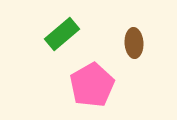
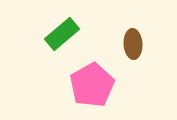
brown ellipse: moved 1 px left, 1 px down
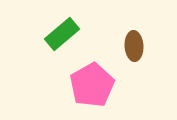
brown ellipse: moved 1 px right, 2 px down
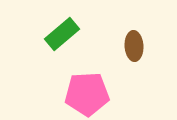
pink pentagon: moved 5 px left, 9 px down; rotated 27 degrees clockwise
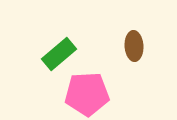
green rectangle: moved 3 px left, 20 px down
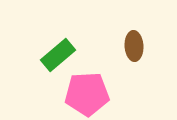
green rectangle: moved 1 px left, 1 px down
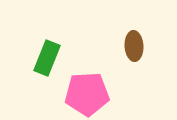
green rectangle: moved 11 px left, 3 px down; rotated 28 degrees counterclockwise
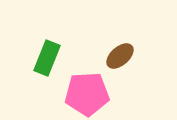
brown ellipse: moved 14 px left, 10 px down; rotated 52 degrees clockwise
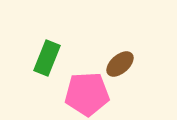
brown ellipse: moved 8 px down
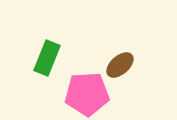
brown ellipse: moved 1 px down
